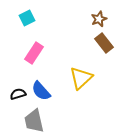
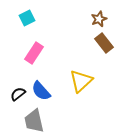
yellow triangle: moved 3 px down
black semicircle: rotated 21 degrees counterclockwise
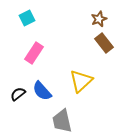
blue semicircle: moved 1 px right
gray trapezoid: moved 28 px right
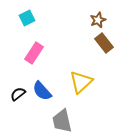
brown star: moved 1 px left, 1 px down
yellow triangle: moved 1 px down
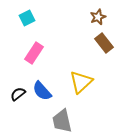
brown star: moved 3 px up
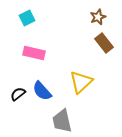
pink rectangle: rotated 70 degrees clockwise
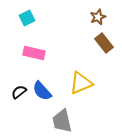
yellow triangle: moved 1 px down; rotated 20 degrees clockwise
black semicircle: moved 1 px right, 2 px up
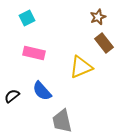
yellow triangle: moved 16 px up
black semicircle: moved 7 px left, 4 px down
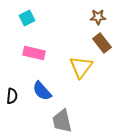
brown star: rotated 21 degrees clockwise
brown rectangle: moved 2 px left
yellow triangle: rotated 30 degrees counterclockwise
black semicircle: rotated 133 degrees clockwise
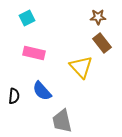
yellow triangle: rotated 20 degrees counterclockwise
black semicircle: moved 2 px right
